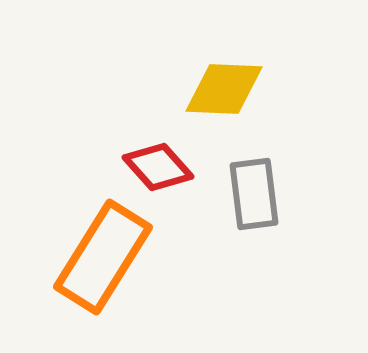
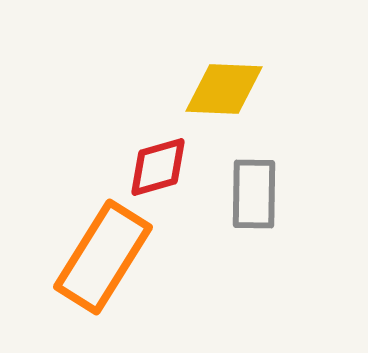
red diamond: rotated 64 degrees counterclockwise
gray rectangle: rotated 8 degrees clockwise
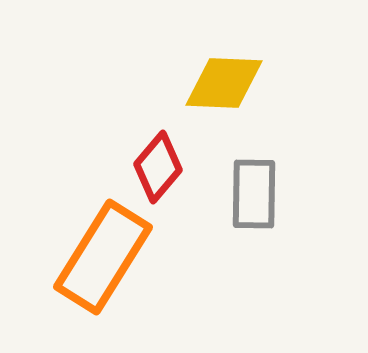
yellow diamond: moved 6 px up
red diamond: rotated 34 degrees counterclockwise
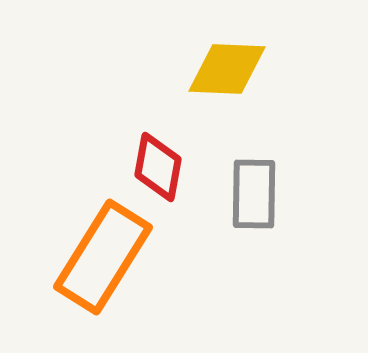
yellow diamond: moved 3 px right, 14 px up
red diamond: rotated 30 degrees counterclockwise
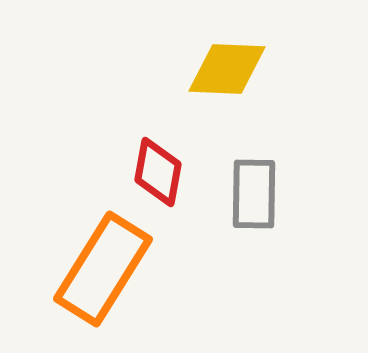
red diamond: moved 5 px down
orange rectangle: moved 12 px down
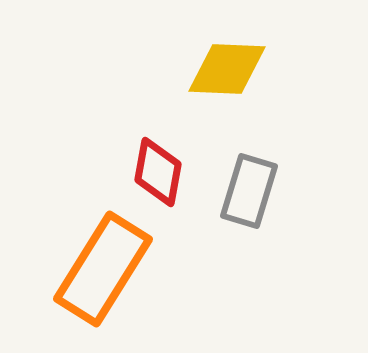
gray rectangle: moved 5 px left, 3 px up; rotated 16 degrees clockwise
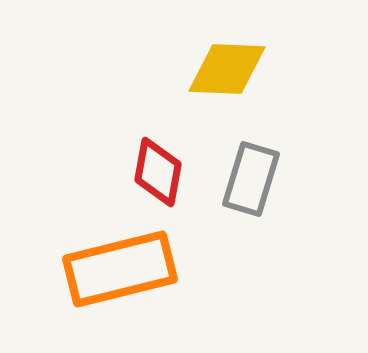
gray rectangle: moved 2 px right, 12 px up
orange rectangle: moved 17 px right; rotated 44 degrees clockwise
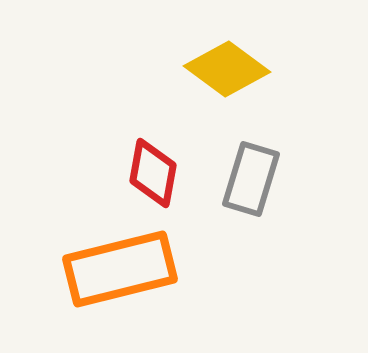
yellow diamond: rotated 34 degrees clockwise
red diamond: moved 5 px left, 1 px down
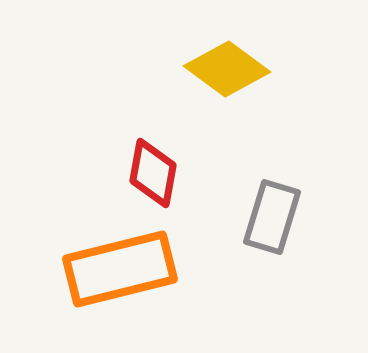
gray rectangle: moved 21 px right, 38 px down
